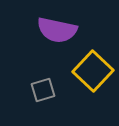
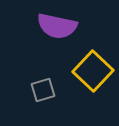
purple semicircle: moved 4 px up
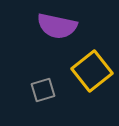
yellow square: moved 1 px left; rotated 9 degrees clockwise
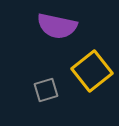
gray square: moved 3 px right
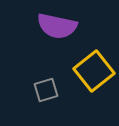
yellow square: moved 2 px right
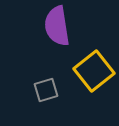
purple semicircle: rotated 69 degrees clockwise
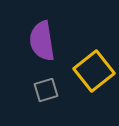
purple semicircle: moved 15 px left, 15 px down
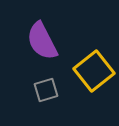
purple semicircle: rotated 18 degrees counterclockwise
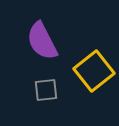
gray square: rotated 10 degrees clockwise
